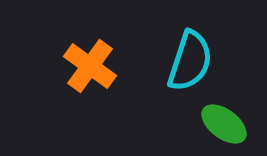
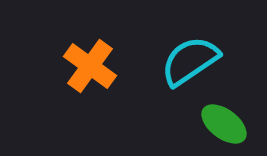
cyan semicircle: rotated 142 degrees counterclockwise
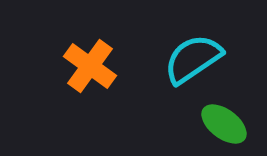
cyan semicircle: moved 3 px right, 2 px up
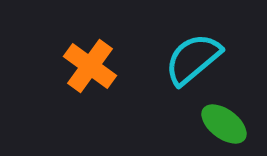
cyan semicircle: rotated 6 degrees counterclockwise
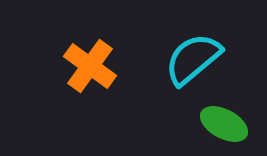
green ellipse: rotated 9 degrees counterclockwise
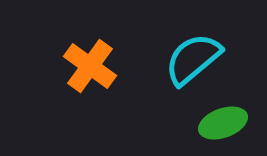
green ellipse: moved 1 px left, 1 px up; rotated 48 degrees counterclockwise
